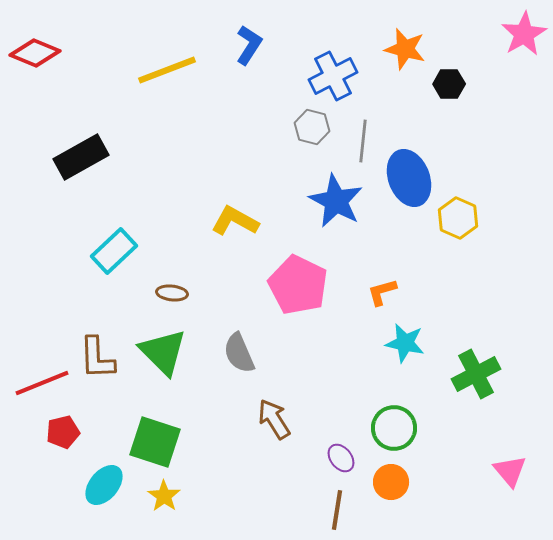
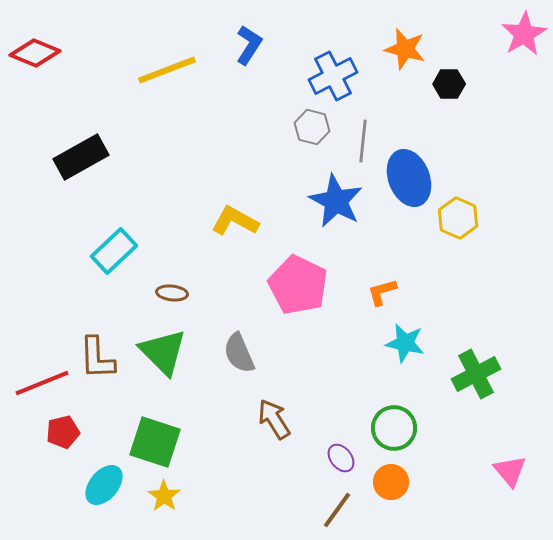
brown line: rotated 27 degrees clockwise
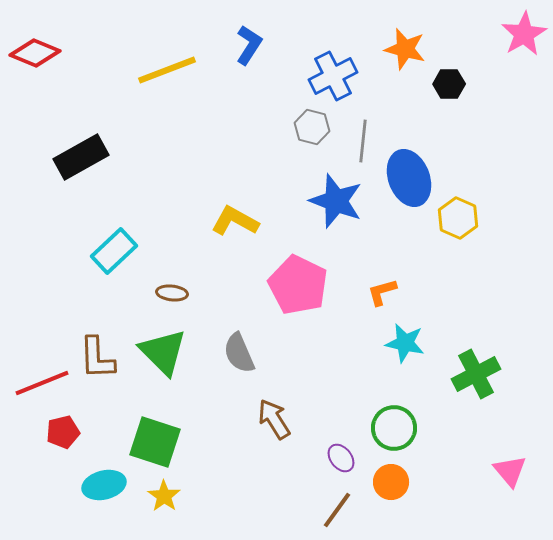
blue star: rotated 8 degrees counterclockwise
cyan ellipse: rotated 36 degrees clockwise
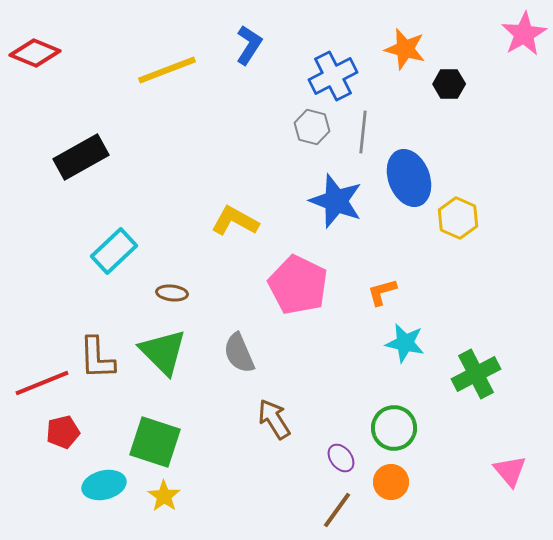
gray line: moved 9 px up
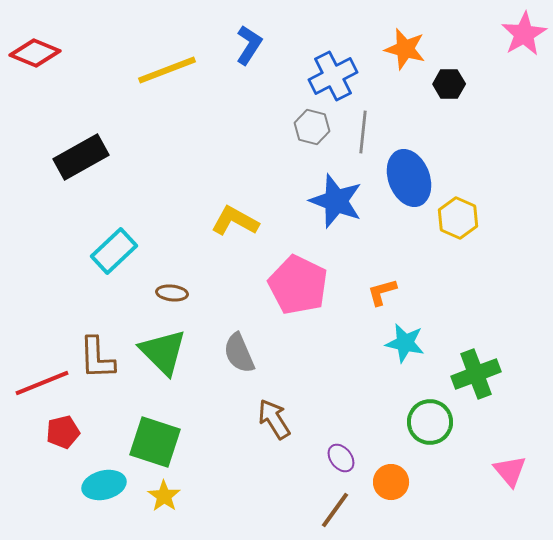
green cross: rotated 6 degrees clockwise
green circle: moved 36 px right, 6 px up
brown line: moved 2 px left
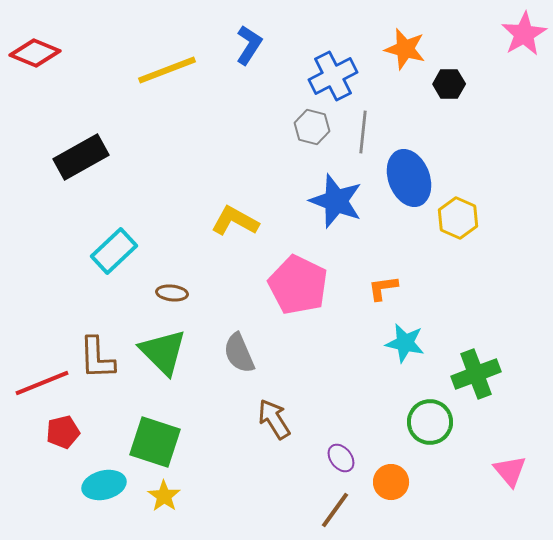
orange L-shape: moved 1 px right, 4 px up; rotated 8 degrees clockwise
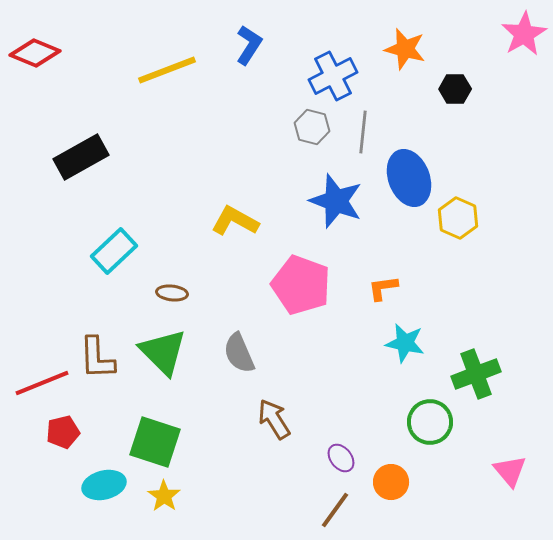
black hexagon: moved 6 px right, 5 px down
pink pentagon: moved 3 px right; rotated 6 degrees counterclockwise
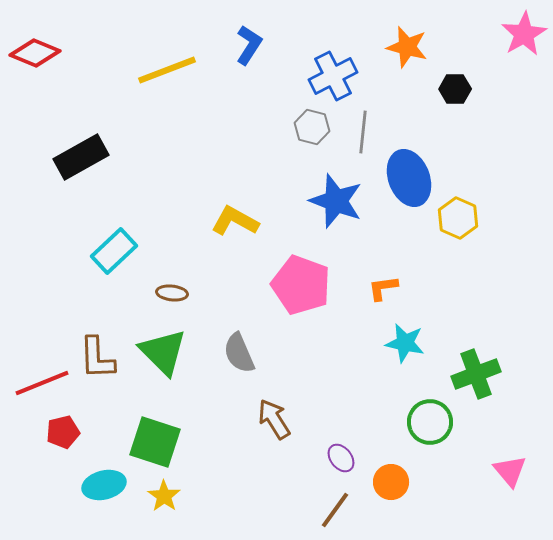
orange star: moved 2 px right, 2 px up
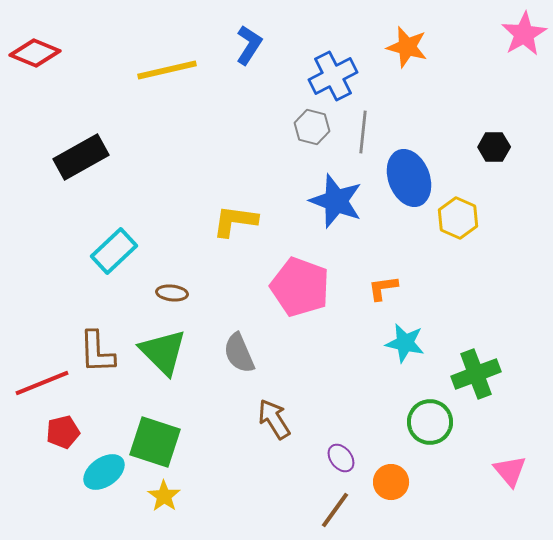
yellow line: rotated 8 degrees clockwise
black hexagon: moved 39 px right, 58 px down
yellow L-shape: rotated 21 degrees counterclockwise
pink pentagon: moved 1 px left, 2 px down
brown L-shape: moved 6 px up
cyan ellipse: moved 13 px up; rotated 21 degrees counterclockwise
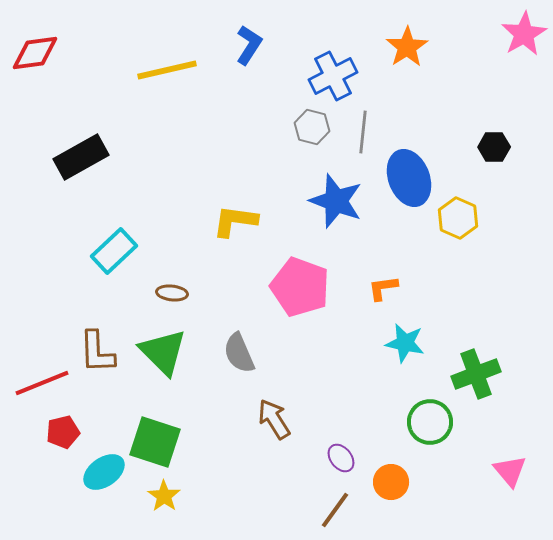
orange star: rotated 24 degrees clockwise
red diamond: rotated 30 degrees counterclockwise
